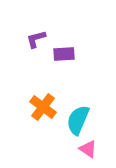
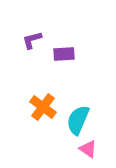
purple L-shape: moved 4 px left, 1 px down
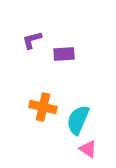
orange cross: rotated 24 degrees counterclockwise
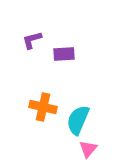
pink triangle: rotated 36 degrees clockwise
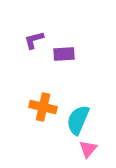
purple L-shape: moved 2 px right
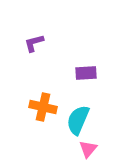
purple L-shape: moved 3 px down
purple rectangle: moved 22 px right, 19 px down
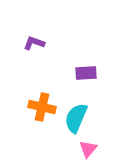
purple L-shape: rotated 35 degrees clockwise
orange cross: moved 1 px left
cyan semicircle: moved 2 px left, 2 px up
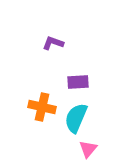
purple L-shape: moved 19 px right
purple rectangle: moved 8 px left, 9 px down
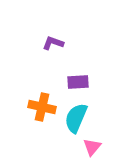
pink triangle: moved 4 px right, 2 px up
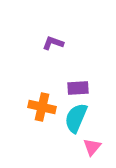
purple rectangle: moved 6 px down
